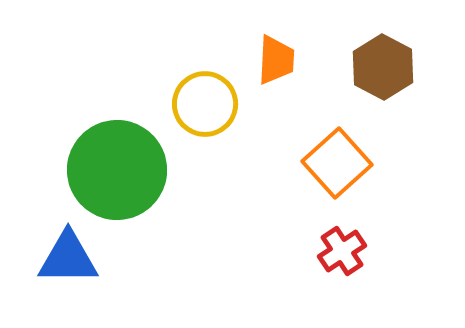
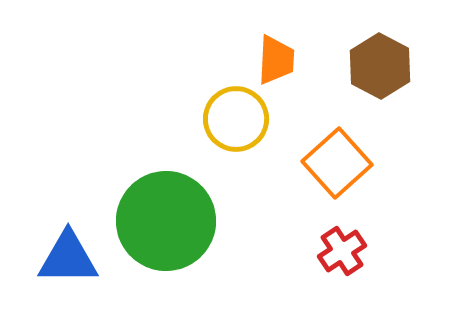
brown hexagon: moved 3 px left, 1 px up
yellow circle: moved 31 px right, 15 px down
green circle: moved 49 px right, 51 px down
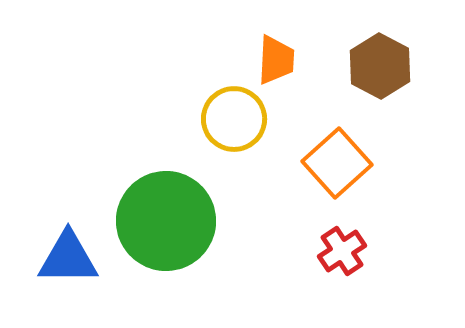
yellow circle: moved 2 px left
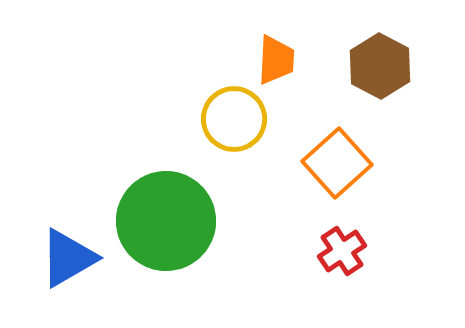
blue triangle: rotated 30 degrees counterclockwise
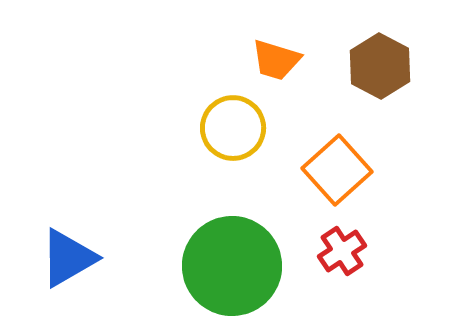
orange trapezoid: rotated 104 degrees clockwise
yellow circle: moved 1 px left, 9 px down
orange square: moved 7 px down
green circle: moved 66 px right, 45 px down
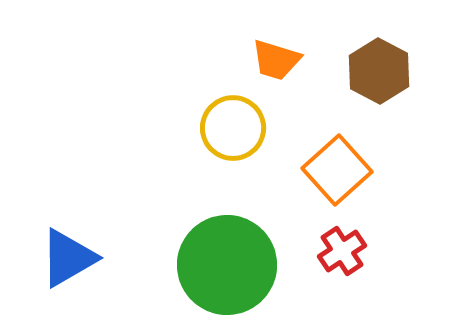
brown hexagon: moved 1 px left, 5 px down
green circle: moved 5 px left, 1 px up
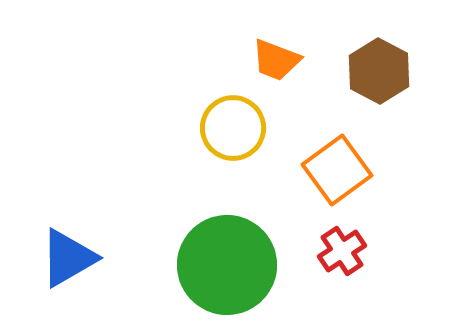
orange trapezoid: rotated 4 degrees clockwise
orange square: rotated 6 degrees clockwise
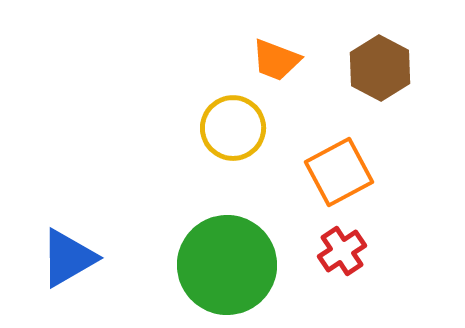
brown hexagon: moved 1 px right, 3 px up
orange square: moved 2 px right, 2 px down; rotated 8 degrees clockwise
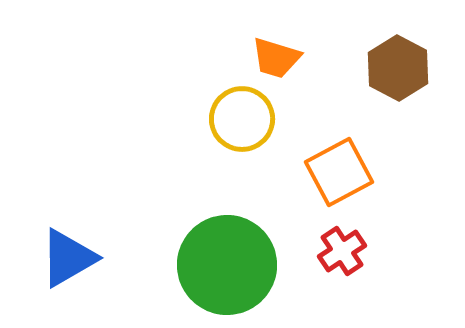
orange trapezoid: moved 2 px up; rotated 4 degrees counterclockwise
brown hexagon: moved 18 px right
yellow circle: moved 9 px right, 9 px up
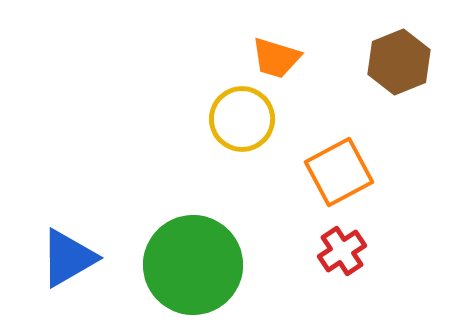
brown hexagon: moved 1 px right, 6 px up; rotated 10 degrees clockwise
green circle: moved 34 px left
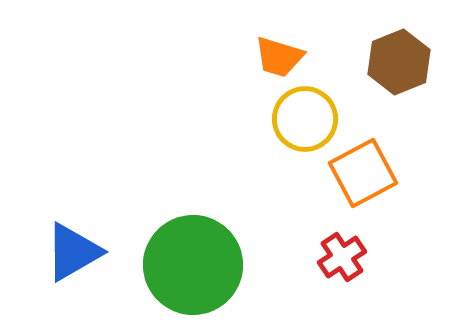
orange trapezoid: moved 3 px right, 1 px up
yellow circle: moved 63 px right
orange square: moved 24 px right, 1 px down
red cross: moved 6 px down
blue triangle: moved 5 px right, 6 px up
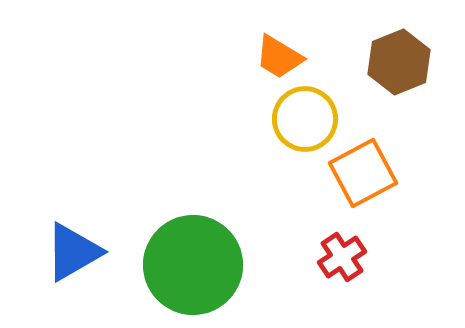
orange trapezoid: rotated 14 degrees clockwise
